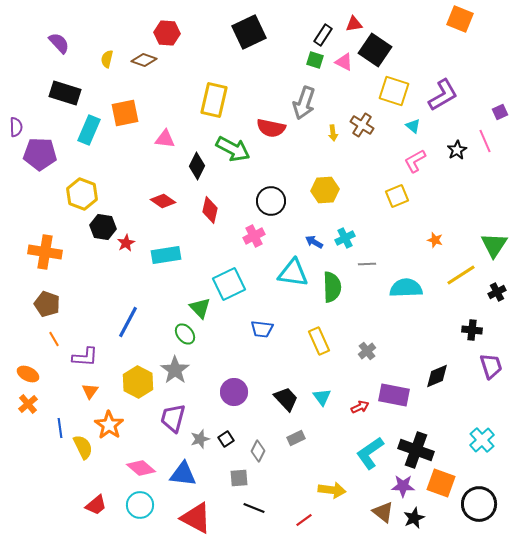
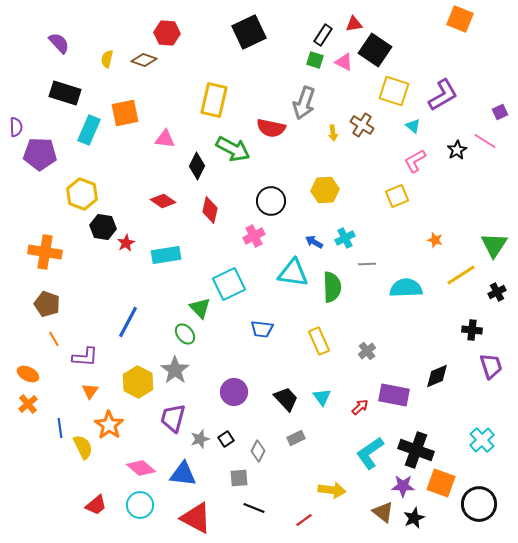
pink line at (485, 141): rotated 35 degrees counterclockwise
red arrow at (360, 407): rotated 18 degrees counterclockwise
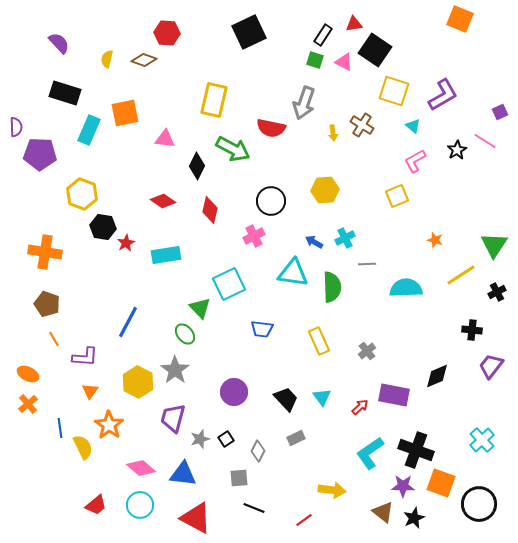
purple trapezoid at (491, 366): rotated 124 degrees counterclockwise
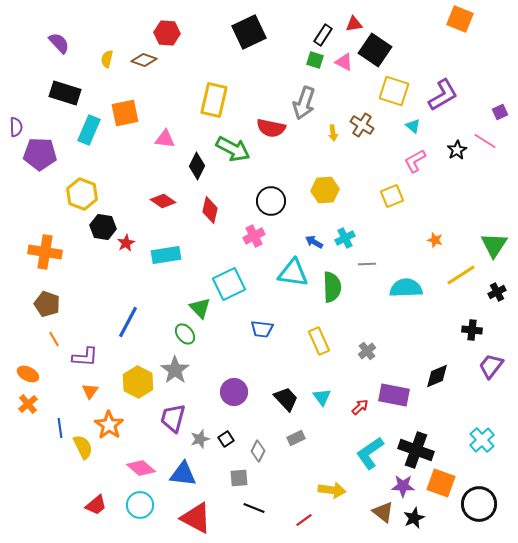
yellow square at (397, 196): moved 5 px left
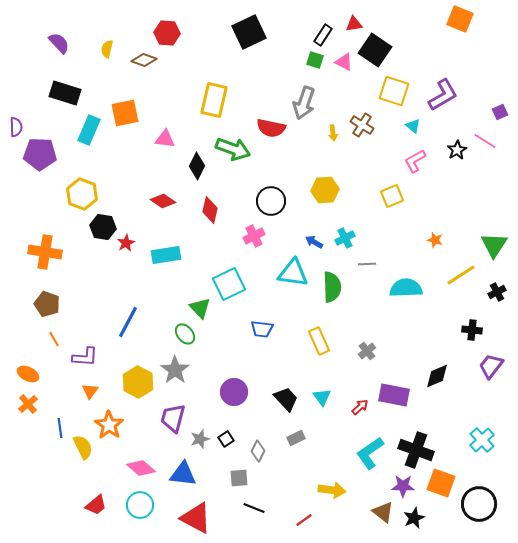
yellow semicircle at (107, 59): moved 10 px up
green arrow at (233, 149): rotated 8 degrees counterclockwise
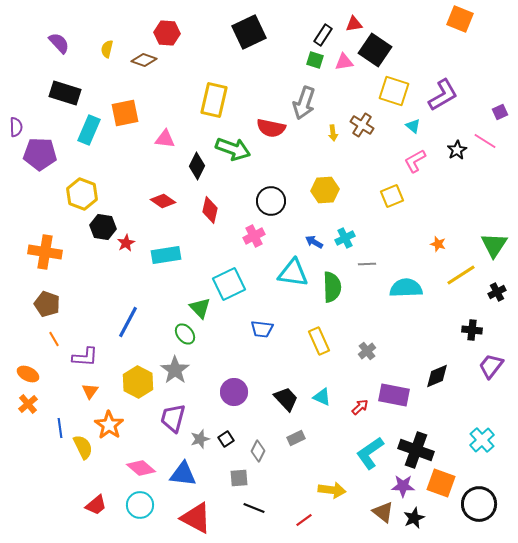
pink triangle at (344, 62): rotated 36 degrees counterclockwise
orange star at (435, 240): moved 3 px right, 4 px down
cyan triangle at (322, 397): rotated 30 degrees counterclockwise
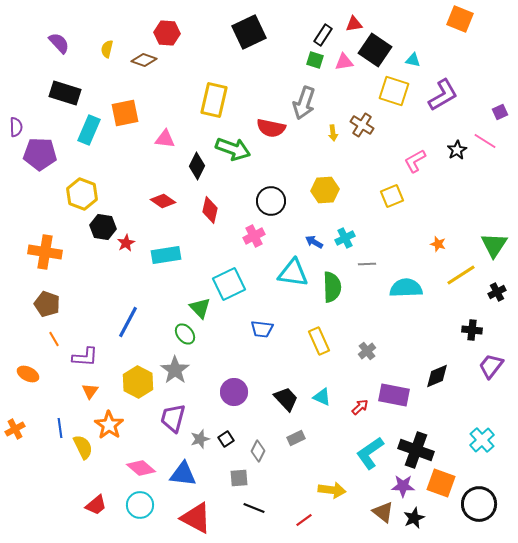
cyan triangle at (413, 126): moved 66 px up; rotated 28 degrees counterclockwise
orange cross at (28, 404): moved 13 px left, 25 px down; rotated 12 degrees clockwise
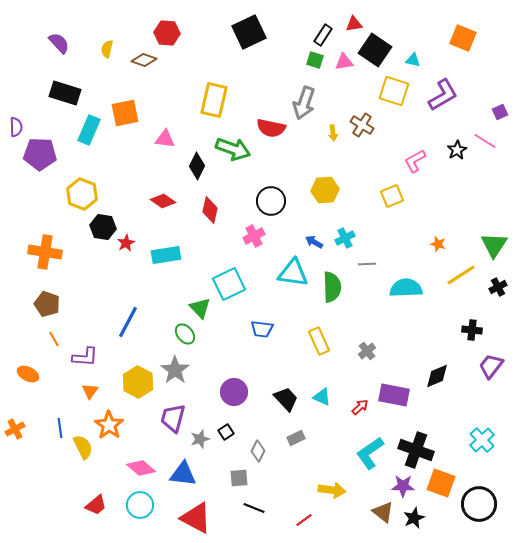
orange square at (460, 19): moved 3 px right, 19 px down
black cross at (497, 292): moved 1 px right, 5 px up
black square at (226, 439): moved 7 px up
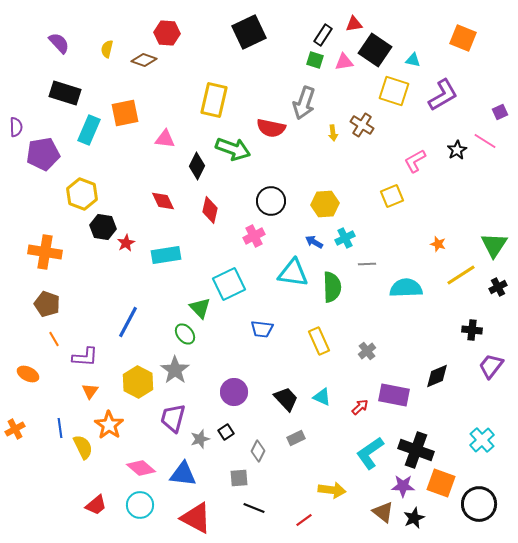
purple pentagon at (40, 154): moved 3 px right; rotated 12 degrees counterclockwise
yellow hexagon at (325, 190): moved 14 px down
red diamond at (163, 201): rotated 30 degrees clockwise
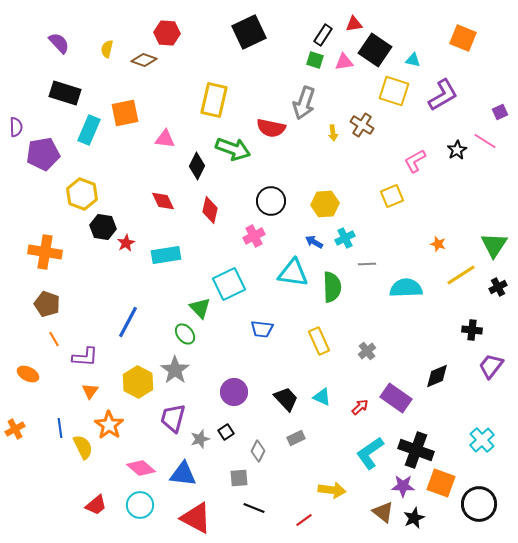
purple rectangle at (394, 395): moved 2 px right, 3 px down; rotated 24 degrees clockwise
